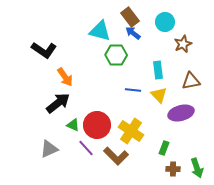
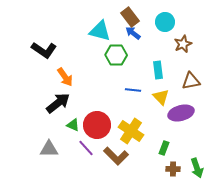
yellow triangle: moved 2 px right, 2 px down
gray triangle: rotated 24 degrees clockwise
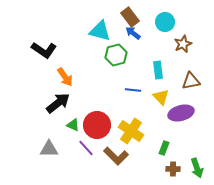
green hexagon: rotated 15 degrees counterclockwise
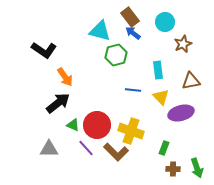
yellow cross: rotated 15 degrees counterclockwise
brown L-shape: moved 4 px up
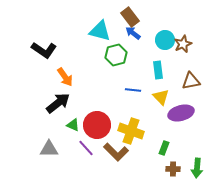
cyan circle: moved 18 px down
green arrow: rotated 24 degrees clockwise
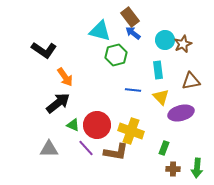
brown L-shape: rotated 35 degrees counterclockwise
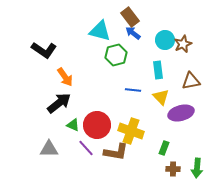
black arrow: moved 1 px right
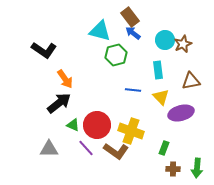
orange arrow: moved 2 px down
brown L-shape: moved 1 px up; rotated 25 degrees clockwise
